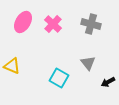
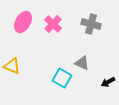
gray triangle: moved 6 px left; rotated 28 degrees counterclockwise
cyan square: moved 3 px right
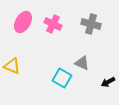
pink cross: rotated 18 degrees counterclockwise
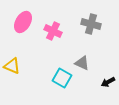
pink cross: moved 7 px down
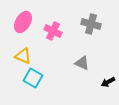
yellow triangle: moved 11 px right, 10 px up
cyan square: moved 29 px left
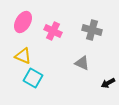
gray cross: moved 1 px right, 6 px down
black arrow: moved 1 px down
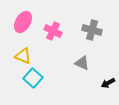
cyan square: rotated 12 degrees clockwise
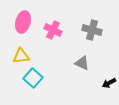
pink ellipse: rotated 15 degrees counterclockwise
pink cross: moved 1 px up
yellow triangle: moved 2 px left; rotated 30 degrees counterclockwise
black arrow: moved 1 px right
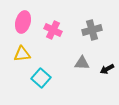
gray cross: rotated 30 degrees counterclockwise
yellow triangle: moved 1 px right, 2 px up
gray triangle: rotated 21 degrees counterclockwise
cyan square: moved 8 px right
black arrow: moved 2 px left, 14 px up
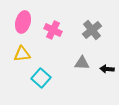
gray cross: rotated 24 degrees counterclockwise
black arrow: rotated 32 degrees clockwise
